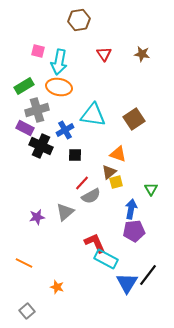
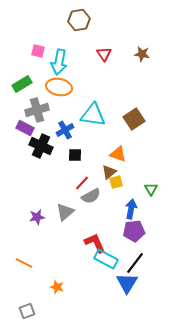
green rectangle: moved 2 px left, 2 px up
black line: moved 13 px left, 12 px up
gray square: rotated 21 degrees clockwise
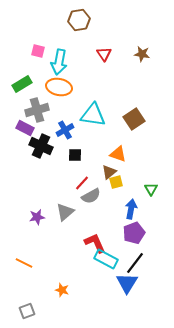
purple pentagon: moved 2 px down; rotated 15 degrees counterclockwise
orange star: moved 5 px right, 3 px down
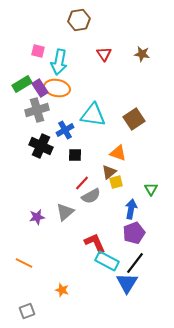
orange ellipse: moved 2 px left, 1 px down
purple rectangle: moved 15 px right, 40 px up; rotated 30 degrees clockwise
orange triangle: moved 1 px up
cyan rectangle: moved 1 px right, 2 px down
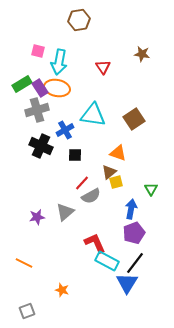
red triangle: moved 1 px left, 13 px down
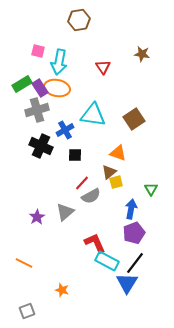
purple star: rotated 21 degrees counterclockwise
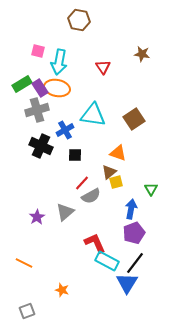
brown hexagon: rotated 20 degrees clockwise
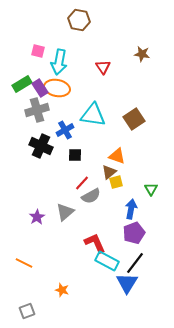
orange triangle: moved 1 px left, 3 px down
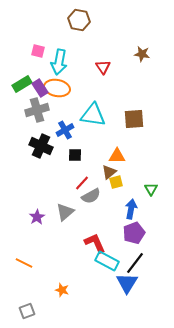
brown square: rotated 30 degrees clockwise
orange triangle: rotated 18 degrees counterclockwise
